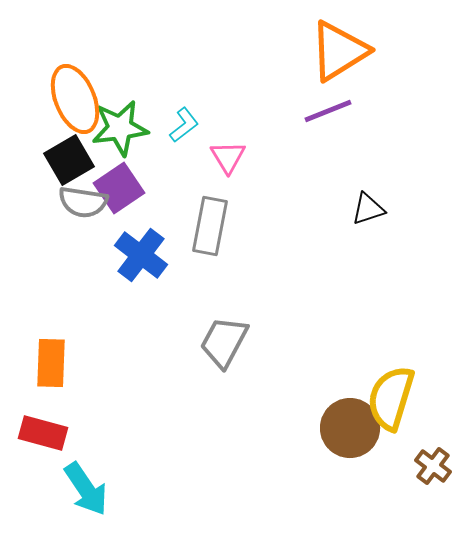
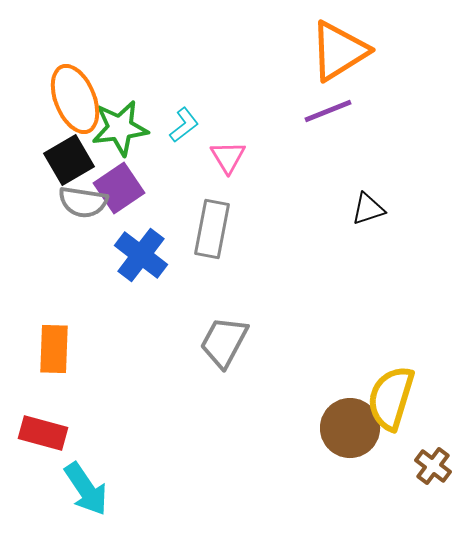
gray rectangle: moved 2 px right, 3 px down
orange rectangle: moved 3 px right, 14 px up
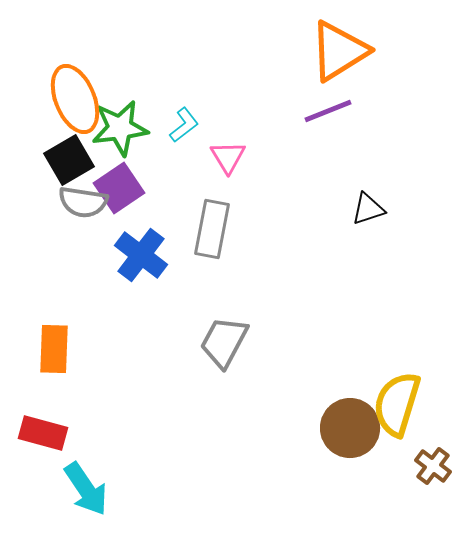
yellow semicircle: moved 6 px right, 6 px down
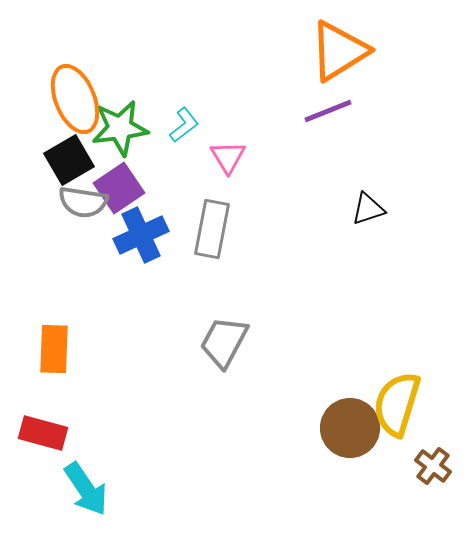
blue cross: moved 20 px up; rotated 28 degrees clockwise
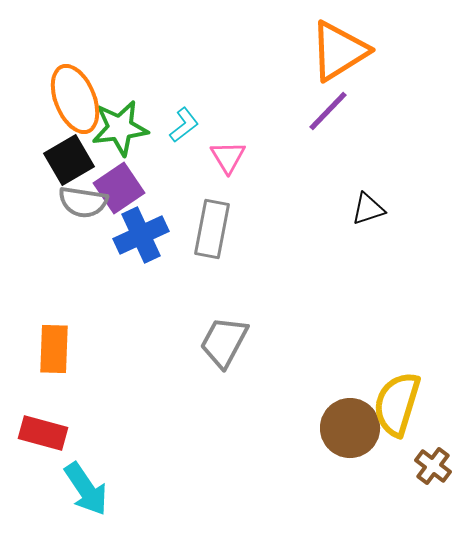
purple line: rotated 24 degrees counterclockwise
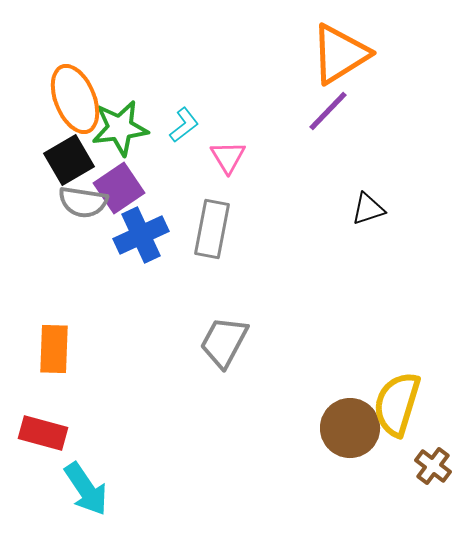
orange triangle: moved 1 px right, 3 px down
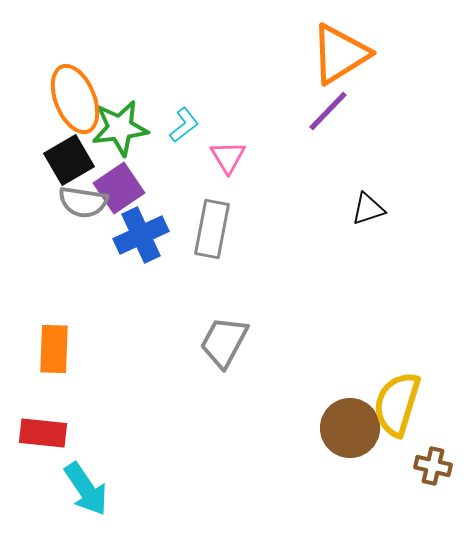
red rectangle: rotated 9 degrees counterclockwise
brown cross: rotated 24 degrees counterclockwise
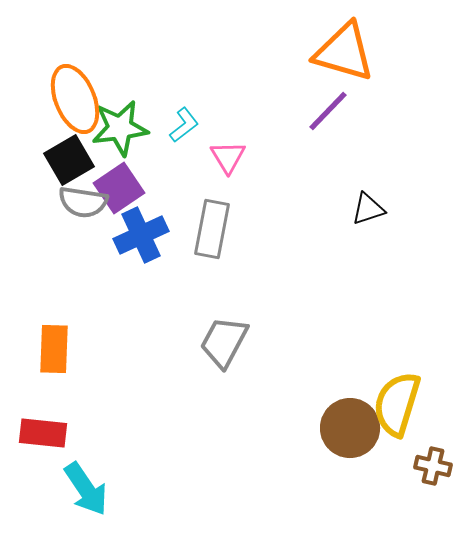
orange triangle: moved 4 px right, 2 px up; rotated 48 degrees clockwise
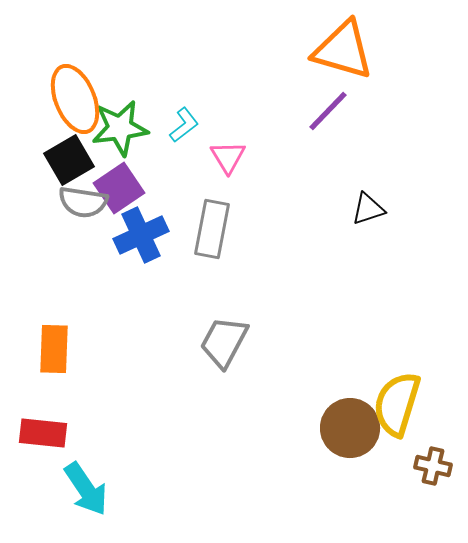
orange triangle: moved 1 px left, 2 px up
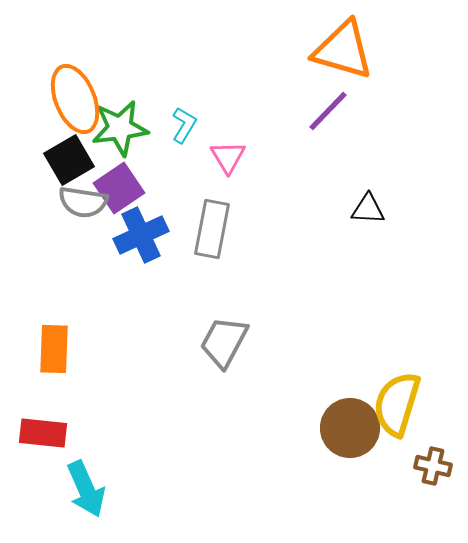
cyan L-shape: rotated 21 degrees counterclockwise
black triangle: rotated 21 degrees clockwise
cyan arrow: rotated 10 degrees clockwise
